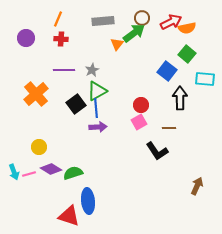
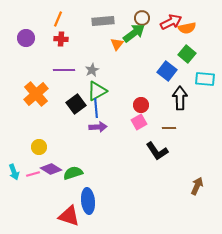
pink line: moved 4 px right
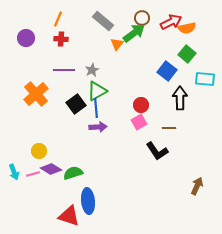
gray rectangle: rotated 45 degrees clockwise
yellow circle: moved 4 px down
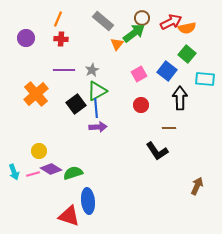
pink square: moved 48 px up
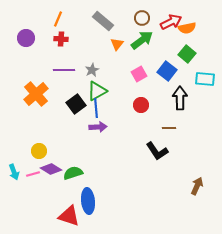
green arrow: moved 8 px right, 7 px down
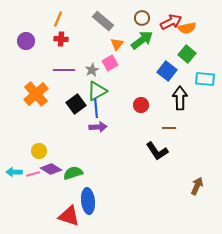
purple circle: moved 3 px down
pink square: moved 29 px left, 11 px up
cyan arrow: rotated 112 degrees clockwise
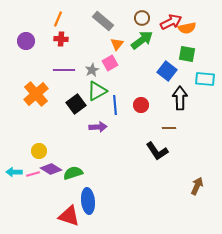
green square: rotated 30 degrees counterclockwise
blue line: moved 19 px right, 3 px up
